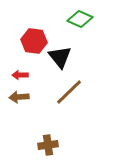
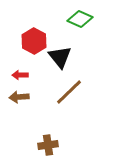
red hexagon: rotated 20 degrees clockwise
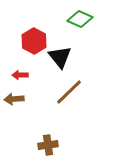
brown arrow: moved 5 px left, 2 px down
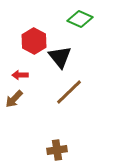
brown arrow: rotated 42 degrees counterclockwise
brown cross: moved 9 px right, 5 px down
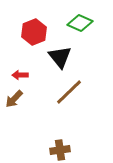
green diamond: moved 4 px down
red hexagon: moved 9 px up; rotated 10 degrees clockwise
brown cross: moved 3 px right
